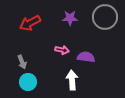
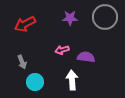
red arrow: moved 5 px left, 1 px down
pink arrow: rotated 152 degrees clockwise
cyan circle: moved 7 px right
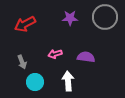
pink arrow: moved 7 px left, 4 px down
white arrow: moved 4 px left, 1 px down
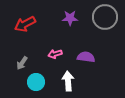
gray arrow: moved 1 px down; rotated 56 degrees clockwise
cyan circle: moved 1 px right
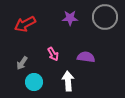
pink arrow: moved 2 px left; rotated 104 degrees counterclockwise
cyan circle: moved 2 px left
